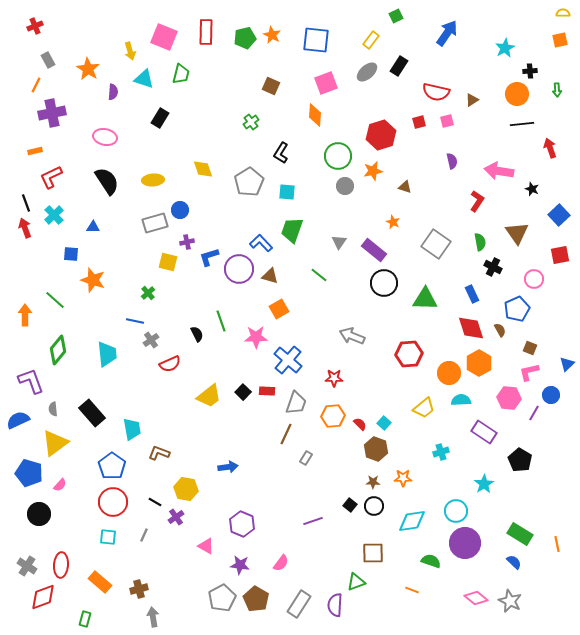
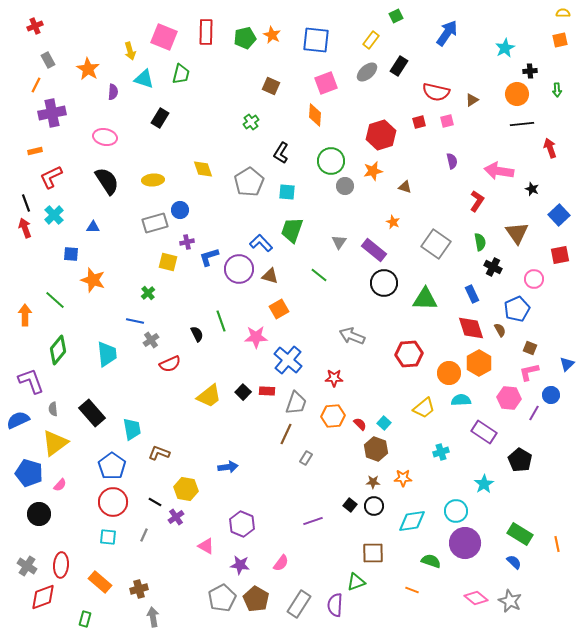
green circle at (338, 156): moved 7 px left, 5 px down
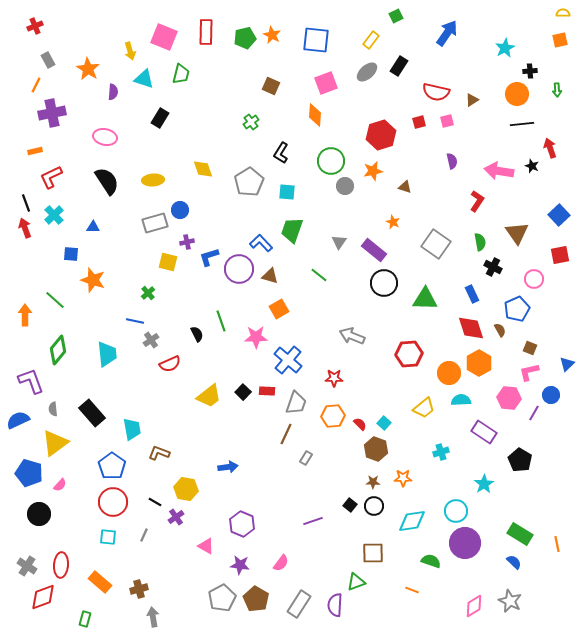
black star at (532, 189): moved 23 px up
pink diamond at (476, 598): moved 2 px left, 8 px down; rotated 70 degrees counterclockwise
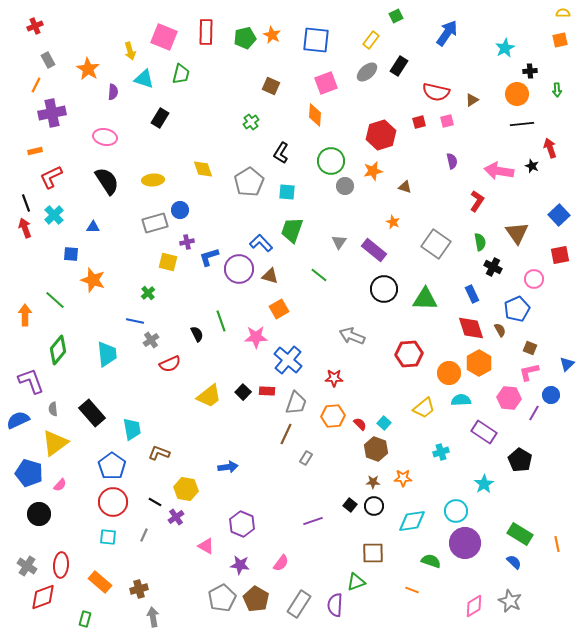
black circle at (384, 283): moved 6 px down
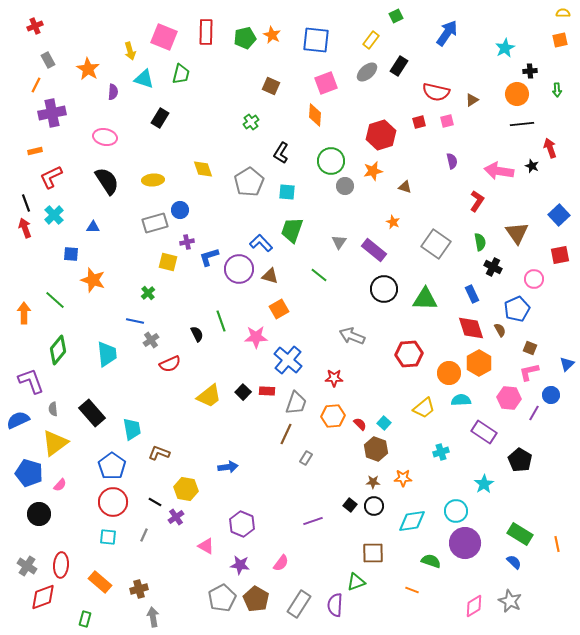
orange arrow at (25, 315): moved 1 px left, 2 px up
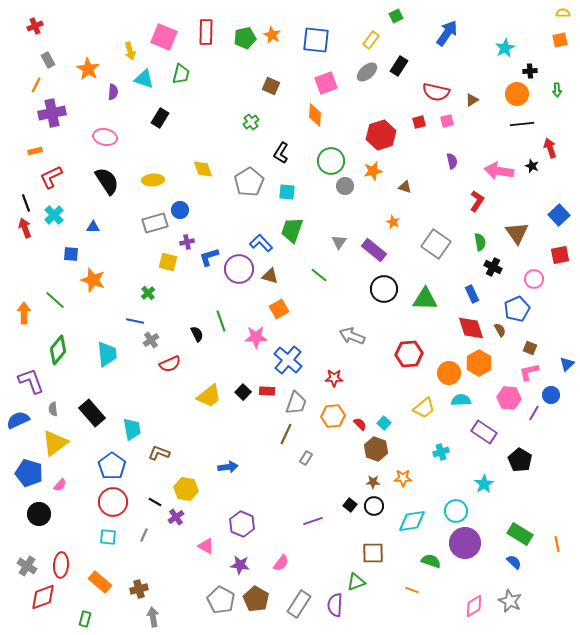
gray pentagon at (222, 598): moved 1 px left, 2 px down; rotated 16 degrees counterclockwise
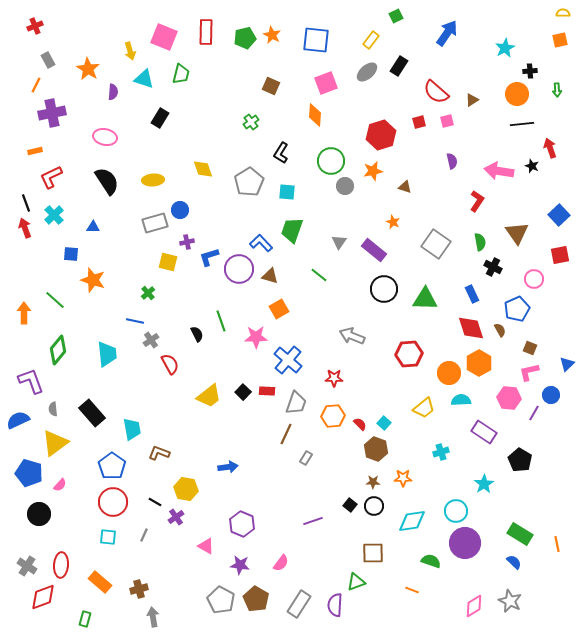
red semicircle at (436, 92): rotated 28 degrees clockwise
red semicircle at (170, 364): rotated 95 degrees counterclockwise
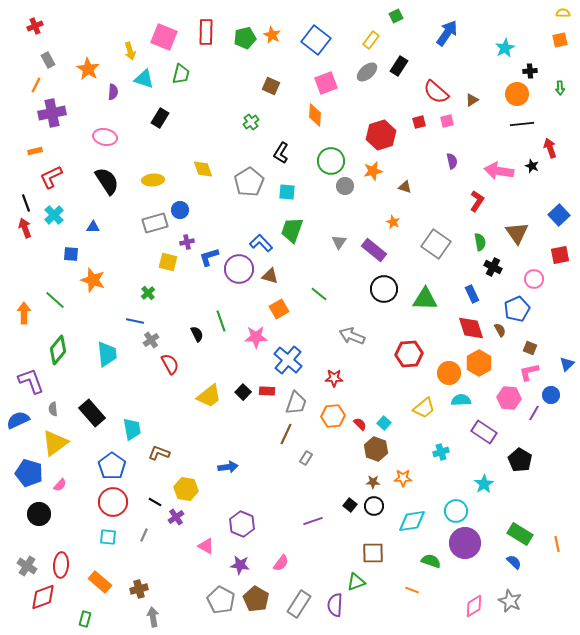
blue square at (316, 40): rotated 32 degrees clockwise
green arrow at (557, 90): moved 3 px right, 2 px up
green line at (319, 275): moved 19 px down
